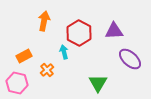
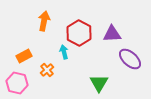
purple triangle: moved 2 px left, 3 px down
green triangle: moved 1 px right
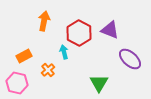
purple triangle: moved 2 px left, 4 px up; rotated 24 degrees clockwise
orange cross: moved 1 px right
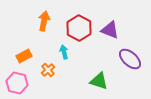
red hexagon: moved 5 px up
green triangle: moved 2 px up; rotated 42 degrees counterclockwise
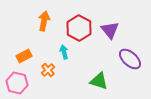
purple triangle: rotated 30 degrees clockwise
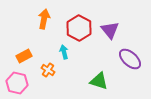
orange arrow: moved 2 px up
orange cross: rotated 16 degrees counterclockwise
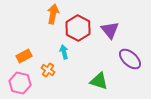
orange arrow: moved 9 px right, 5 px up
red hexagon: moved 1 px left
pink hexagon: moved 3 px right
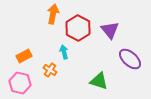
orange cross: moved 2 px right
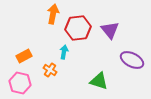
red hexagon: rotated 25 degrees clockwise
cyan arrow: rotated 24 degrees clockwise
purple ellipse: moved 2 px right, 1 px down; rotated 15 degrees counterclockwise
